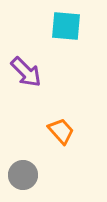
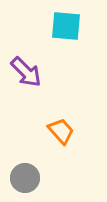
gray circle: moved 2 px right, 3 px down
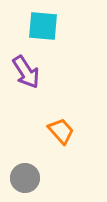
cyan square: moved 23 px left
purple arrow: rotated 12 degrees clockwise
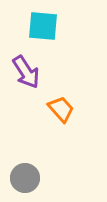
orange trapezoid: moved 22 px up
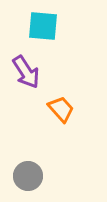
gray circle: moved 3 px right, 2 px up
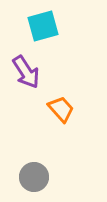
cyan square: rotated 20 degrees counterclockwise
gray circle: moved 6 px right, 1 px down
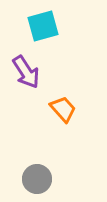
orange trapezoid: moved 2 px right
gray circle: moved 3 px right, 2 px down
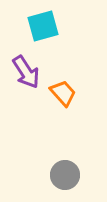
orange trapezoid: moved 16 px up
gray circle: moved 28 px right, 4 px up
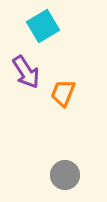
cyan square: rotated 16 degrees counterclockwise
orange trapezoid: rotated 116 degrees counterclockwise
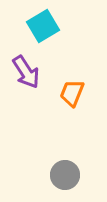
orange trapezoid: moved 9 px right
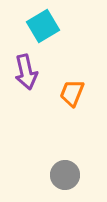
purple arrow: rotated 20 degrees clockwise
